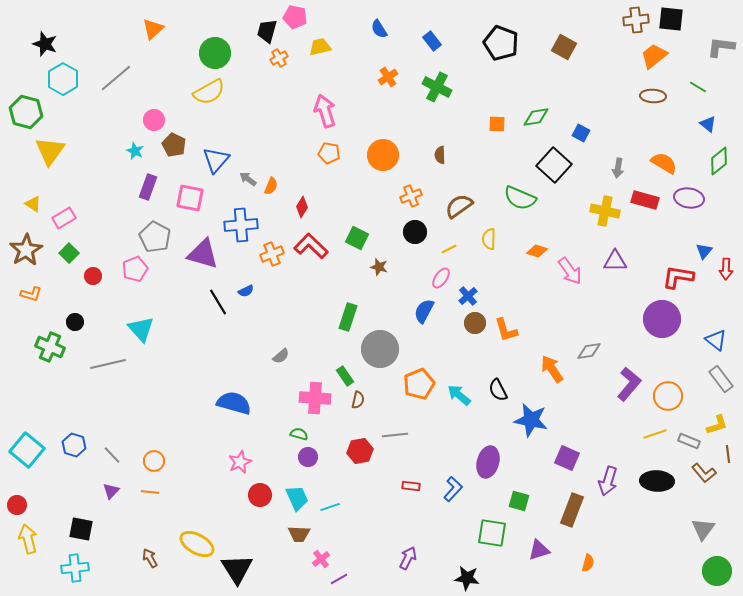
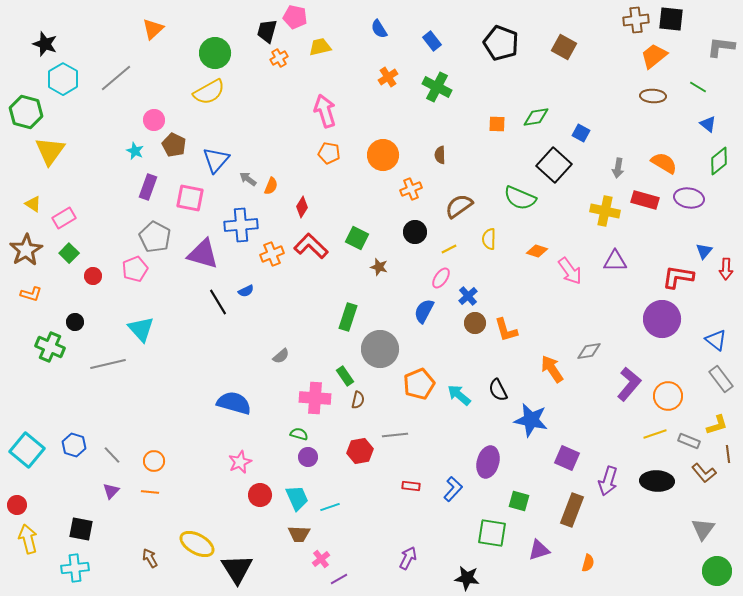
orange cross at (411, 196): moved 7 px up
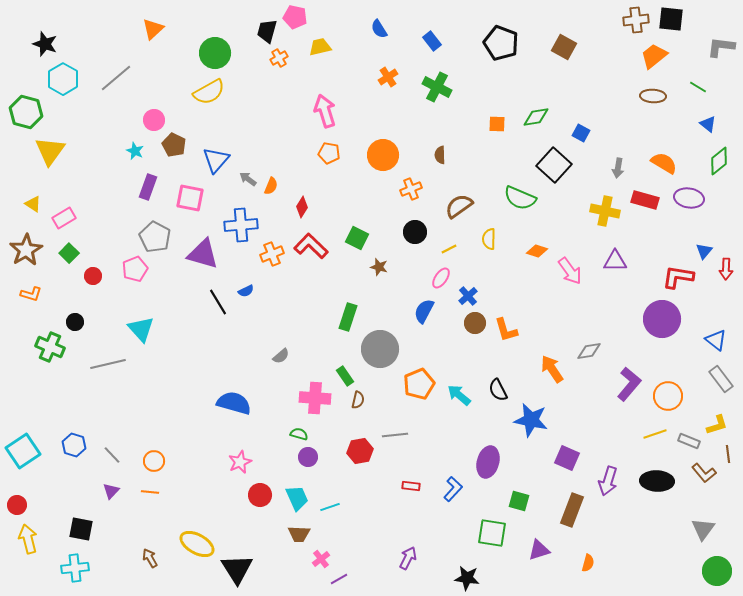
cyan square at (27, 450): moved 4 px left, 1 px down; rotated 16 degrees clockwise
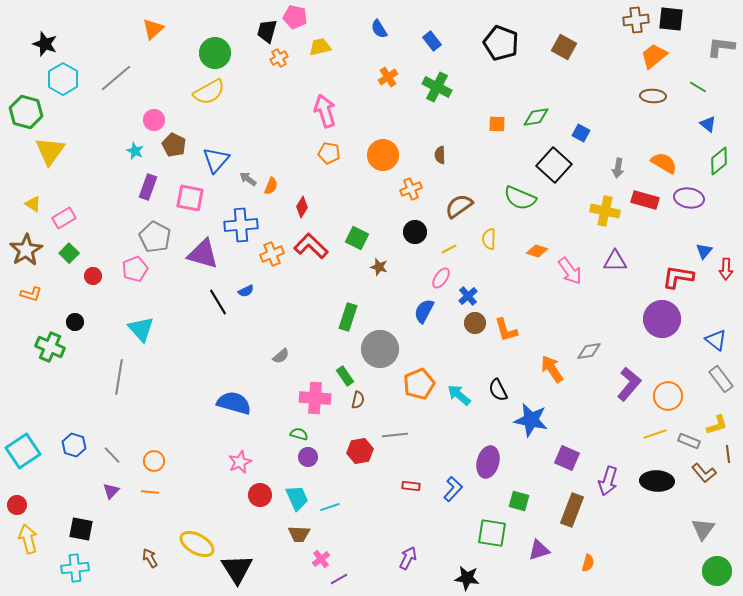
gray line at (108, 364): moved 11 px right, 13 px down; rotated 68 degrees counterclockwise
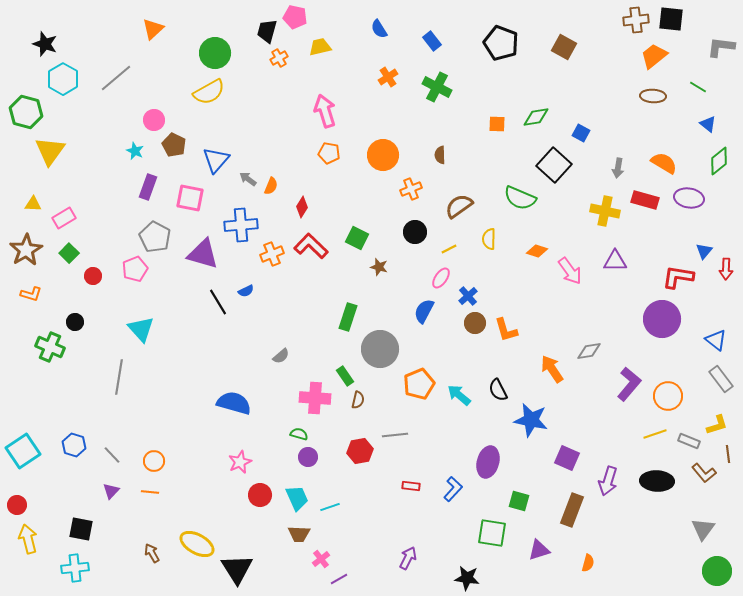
yellow triangle at (33, 204): rotated 30 degrees counterclockwise
brown arrow at (150, 558): moved 2 px right, 5 px up
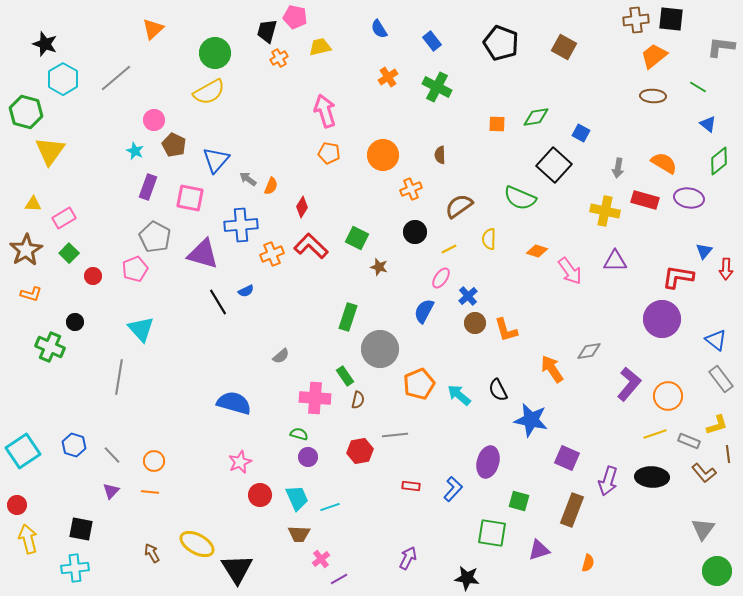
black ellipse at (657, 481): moved 5 px left, 4 px up
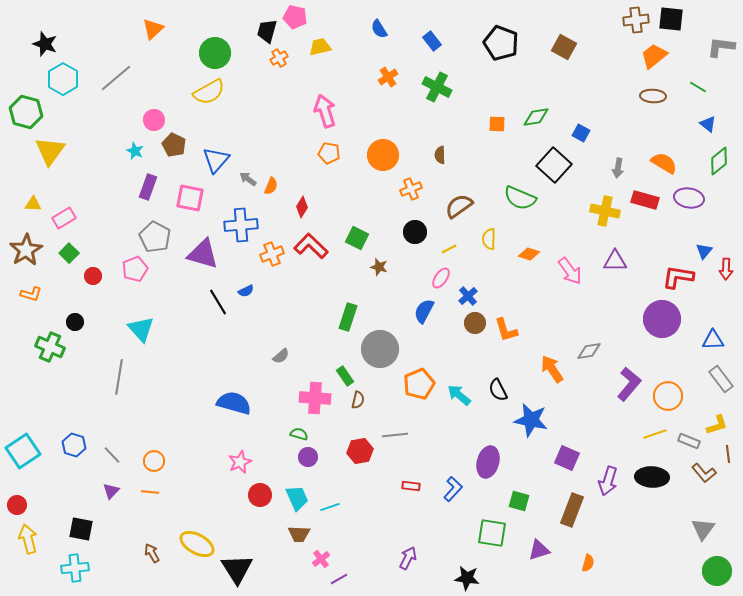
orange diamond at (537, 251): moved 8 px left, 3 px down
blue triangle at (716, 340): moved 3 px left; rotated 40 degrees counterclockwise
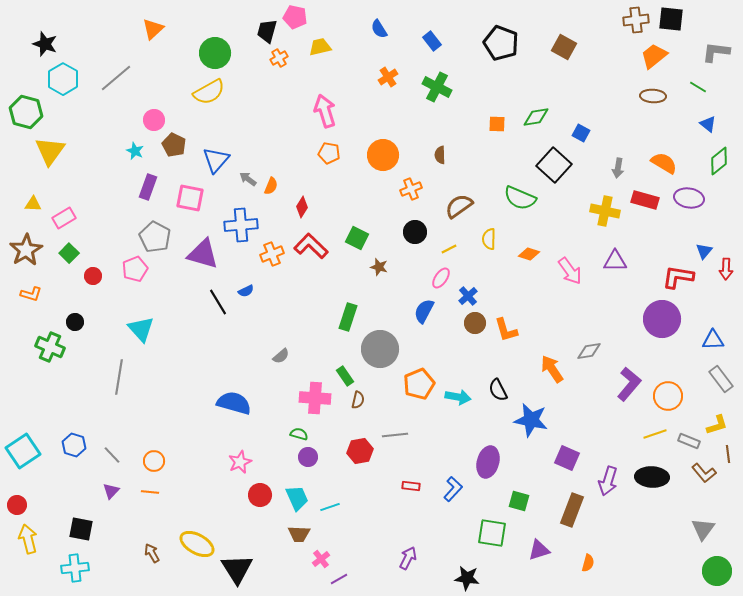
gray L-shape at (721, 47): moved 5 px left, 5 px down
cyan arrow at (459, 395): moved 1 px left, 2 px down; rotated 150 degrees clockwise
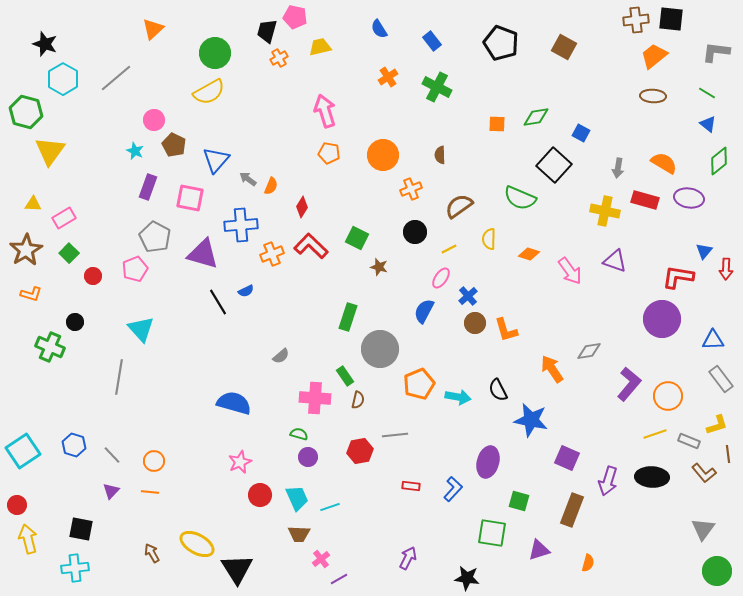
green line at (698, 87): moved 9 px right, 6 px down
purple triangle at (615, 261): rotated 20 degrees clockwise
